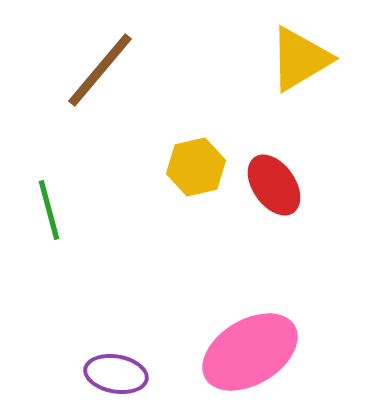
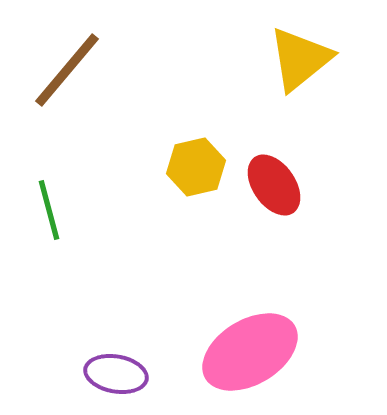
yellow triangle: rotated 8 degrees counterclockwise
brown line: moved 33 px left
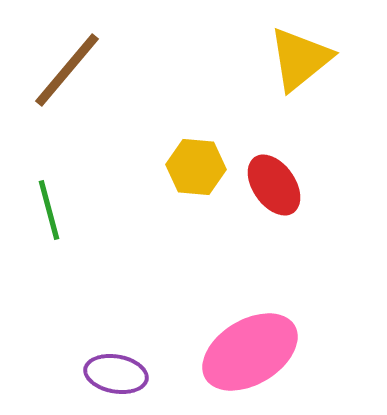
yellow hexagon: rotated 18 degrees clockwise
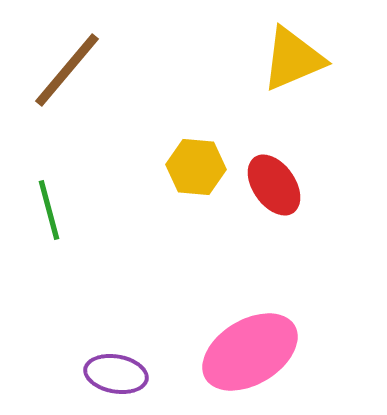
yellow triangle: moved 7 px left; rotated 16 degrees clockwise
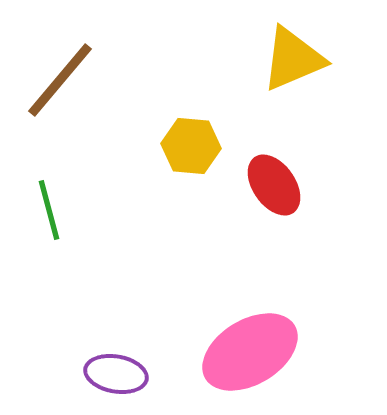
brown line: moved 7 px left, 10 px down
yellow hexagon: moved 5 px left, 21 px up
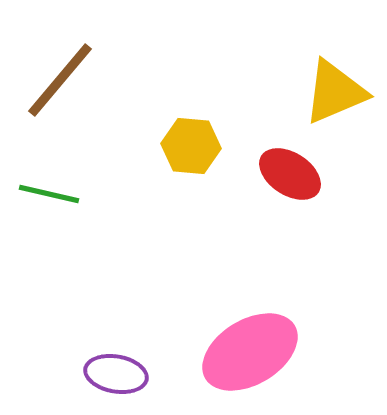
yellow triangle: moved 42 px right, 33 px down
red ellipse: moved 16 px right, 11 px up; rotated 22 degrees counterclockwise
green line: moved 16 px up; rotated 62 degrees counterclockwise
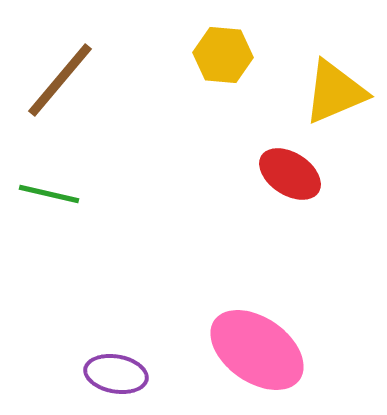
yellow hexagon: moved 32 px right, 91 px up
pink ellipse: moved 7 px right, 2 px up; rotated 66 degrees clockwise
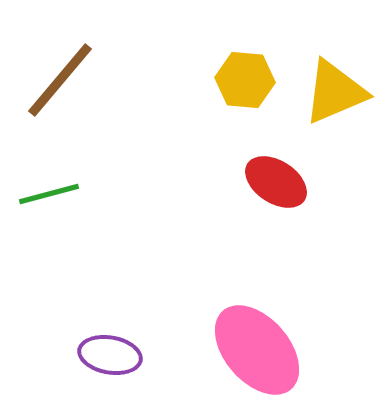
yellow hexagon: moved 22 px right, 25 px down
red ellipse: moved 14 px left, 8 px down
green line: rotated 28 degrees counterclockwise
pink ellipse: rotated 14 degrees clockwise
purple ellipse: moved 6 px left, 19 px up
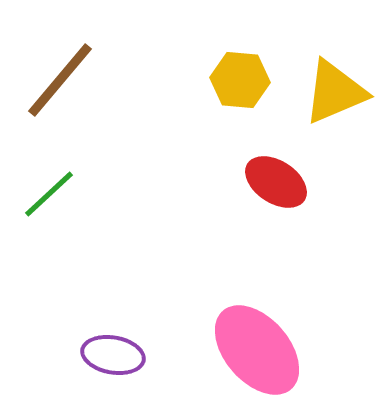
yellow hexagon: moved 5 px left
green line: rotated 28 degrees counterclockwise
purple ellipse: moved 3 px right
